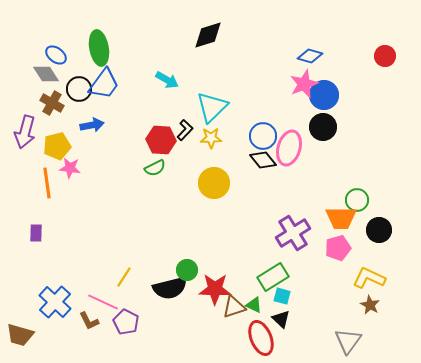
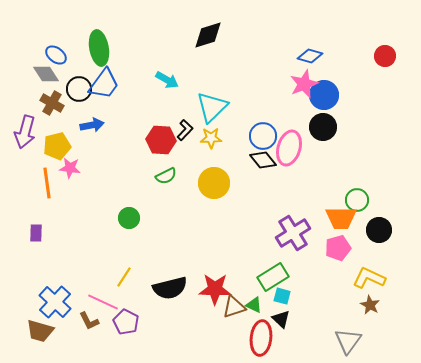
green semicircle at (155, 168): moved 11 px right, 8 px down
green circle at (187, 270): moved 58 px left, 52 px up
brown trapezoid at (20, 335): moved 20 px right, 4 px up
red ellipse at (261, 338): rotated 28 degrees clockwise
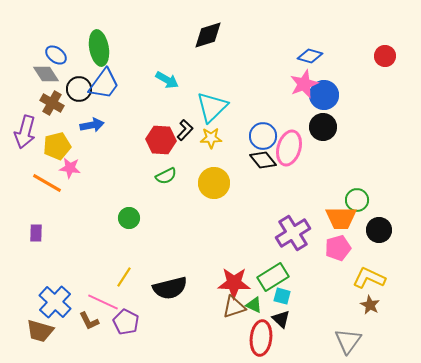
orange line at (47, 183): rotated 52 degrees counterclockwise
red star at (215, 289): moved 19 px right, 6 px up
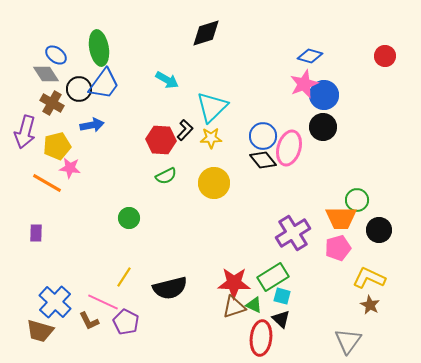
black diamond at (208, 35): moved 2 px left, 2 px up
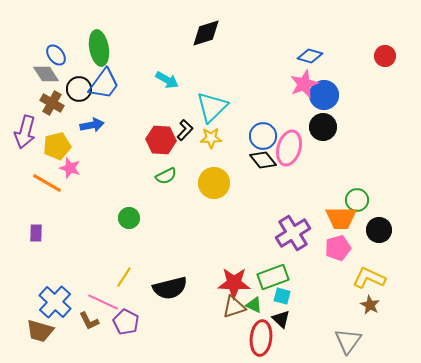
blue ellipse at (56, 55): rotated 15 degrees clockwise
pink star at (70, 168): rotated 10 degrees clockwise
green rectangle at (273, 277): rotated 12 degrees clockwise
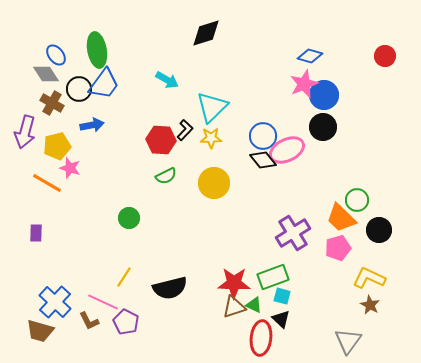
green ellipse at (99, 48): moved 2 px left, 2 px down
pink ellipse at (289, 148): moved 2 px left, 2 px down; rotated 48 degrees clockwise
orange trapezoid at (341, 218): rotated 44 degrees clockwise
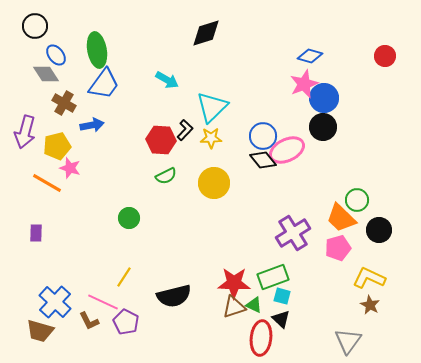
black circle at (79, 89): moved 44 px left, 63 px up
blue circle at (324, 95): moved 3 px down
brown cross at (52, 103): moved 12 px right
black semicircle at (170, 288): moved 4 px right, 8 px down
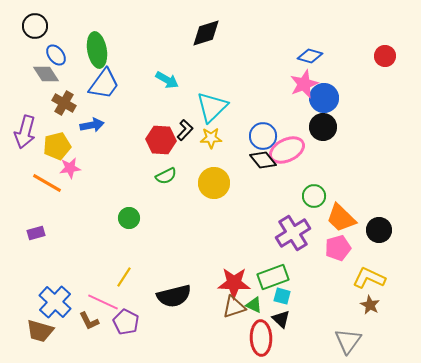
pink star at (70, 168): rotated 25 degrees counterclockwise
green circle at (357, 200): moved 43 px left, 4 px up
purple rectangle at (36, 233): rotated 72 degrees clockwise
red ellipse at (261, 338): rotated 8 degrees counterclockwise
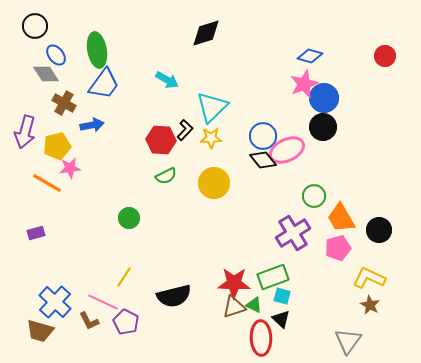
orange trapezoid at (341, 218): rotated 16 degrees clockwise
